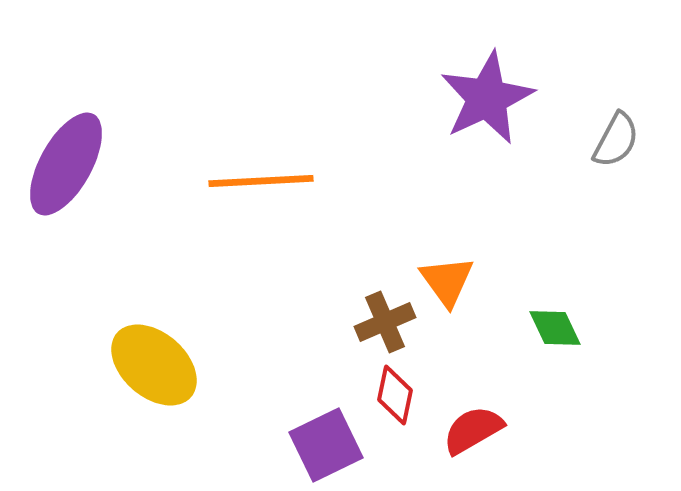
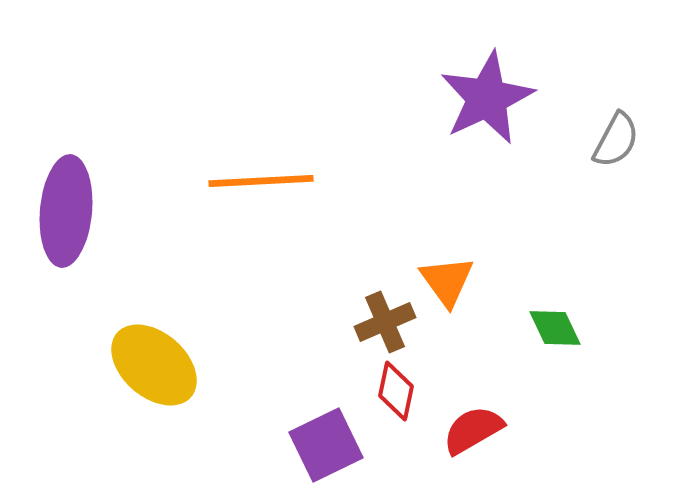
purple ellipse: moved 47 px down; rotated 24 degrees counterclockwise
red diamond: moved 1 px right, 4 px up
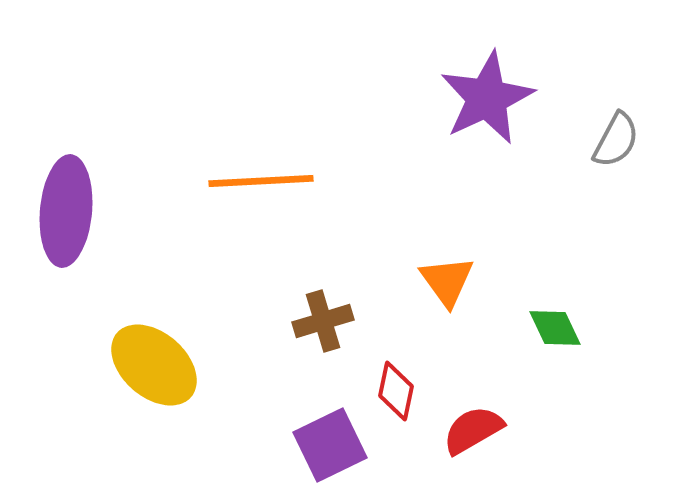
brown cross: moved 62 px left, 1 px up; rotated 6 degrees clockwise
purple square: moved 4 px right
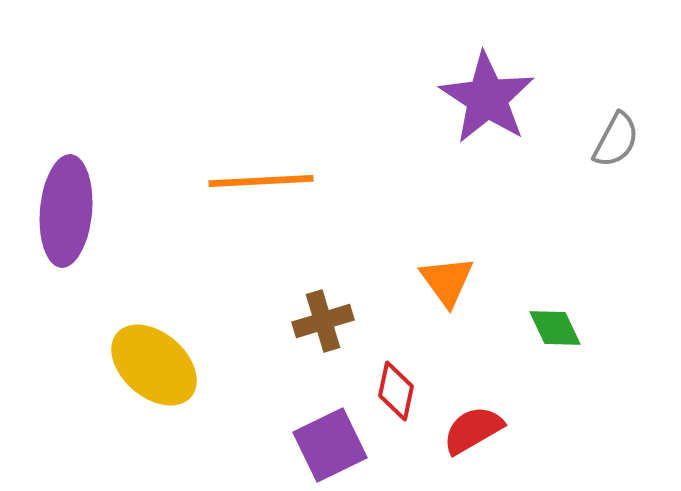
purple star: rotated 14 degrees counterclockwise
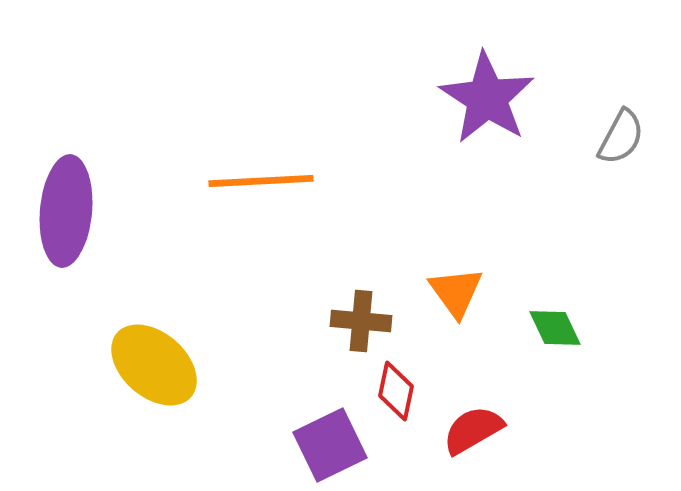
gray semicircle: moved 5 px right, 3 px up
orange triangle: moved 9 px right, 11 px down
brown cross: moved 38 px right; rotated 22 degrees clockwise
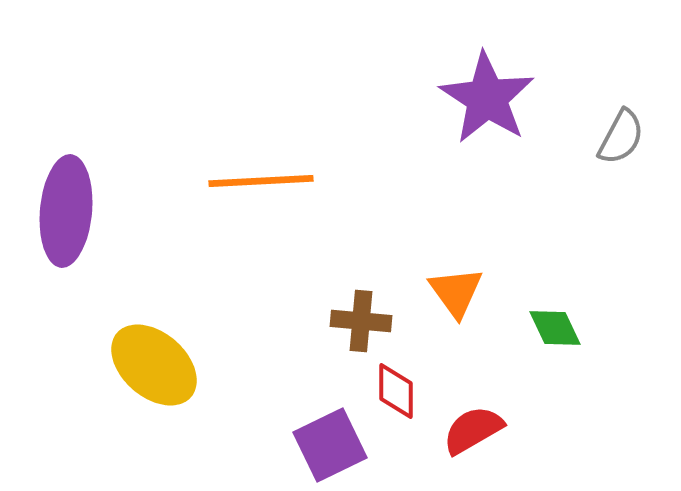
red diamond: rotated 12 degrees counterclockwise
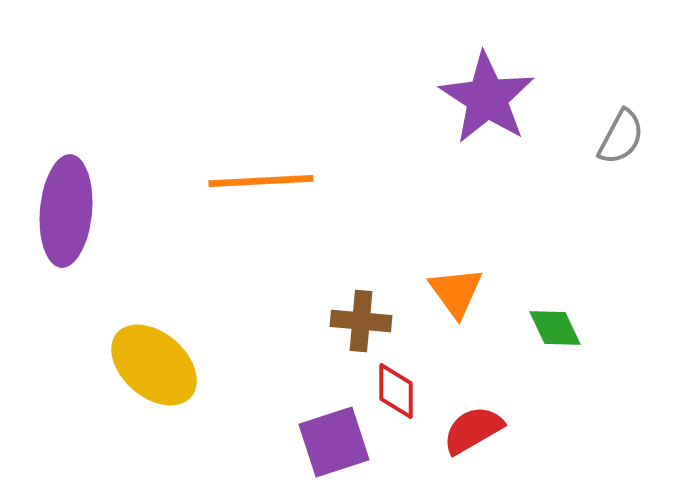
purple square: moved 4 px right, 3 px up; rotated 8 degrees clockwise
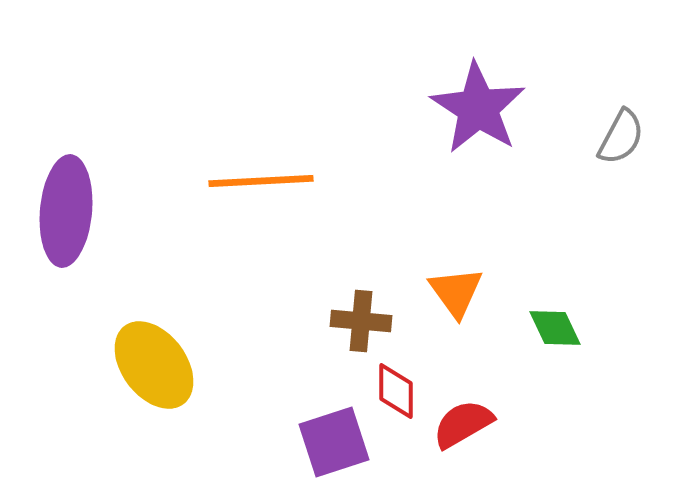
purple star: moved 9 px left, 10 px down
yellow ellipse: rotated 12 degrees clockwise
red semicircle: moved 10 px left, 6 px up
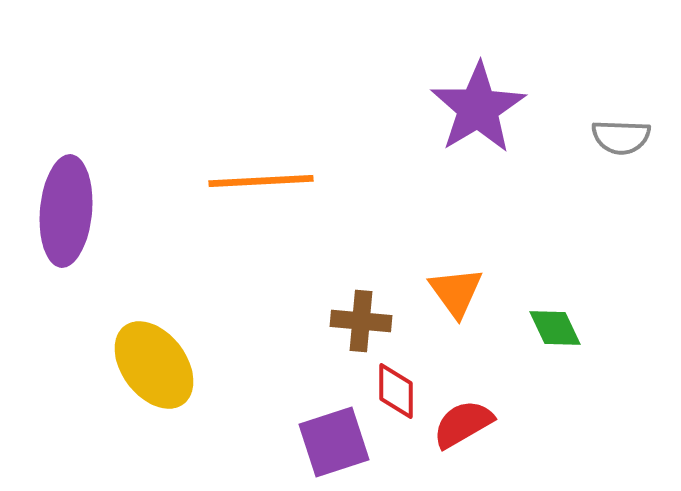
purple star: rotated 8 degrees clockwise
gray semicircle: rotated 64 degrees clockwise
